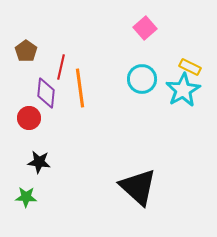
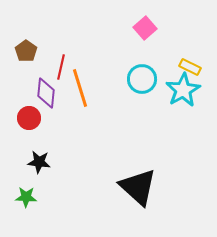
orange line: rotated 9 degrees counterclockwise
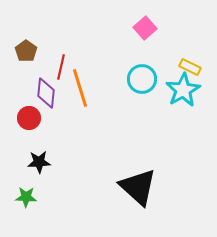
black star: rotated 10 degrees counterclockwise
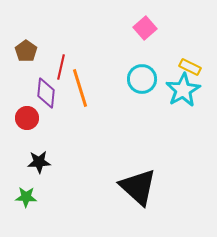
red circle: moved 2 px left
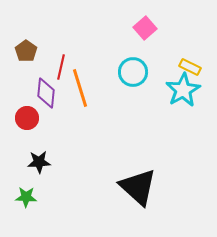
cyan circle: moved 9 px left, 7 px up
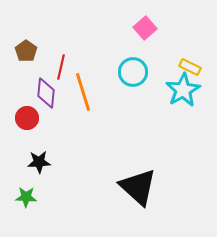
orange line: moved 3 px right, 4 px down
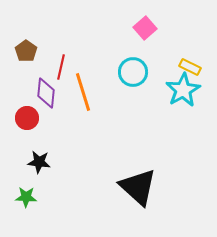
black star: rotated 10 degrees clockwise
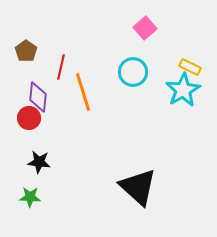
purple diamond: moved 8 px left, 4 px down
red circle: moved 2 px right
green star: moved 4 px right
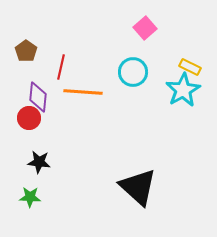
orange line: rotated 69 degrees counterclockwise
